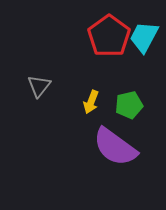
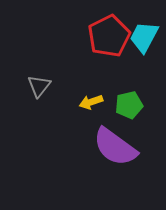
red pentagon: rotated 9 degrees clockwise
yellow arrow: rotated 50 degrees clockwise
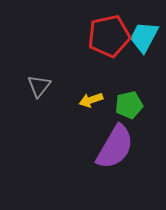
red pentagon: rotated 15 degrees clockwise
yellow arrow: moved 2 px up
purple semicircle: rotated 96 degrees counterclockwise
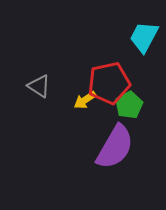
red pentagon: moved 47 px down
gray triangle: rotated 35 degrees counterclockwise
yellow arrow: moved 6 px left; rotated 15 degrees counterclockwise
green pentagon: rotated 16 degrees counterclockwise
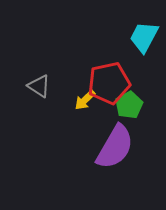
yellow arrow: rotated 10 degrees counterclockwise
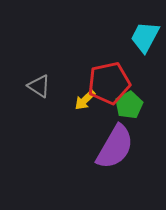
cyan trapezoid: moved 1 px right
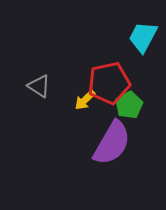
cyan trapezoid: moved 2 px left
purple semicircle: moved 3 px left, 4 px up
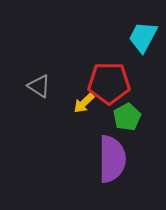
red pentagon: rotated 12 degrees clockwise
yellow arrow: moved 1 px left, 3 px down
green pentagon: moved 2 px left, 12 px down
purple semicircle: moved 16 px down; rotated 30 degrees counterclockwise
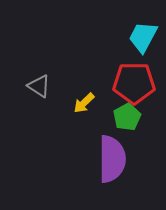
red pentagon: moved 25 px right
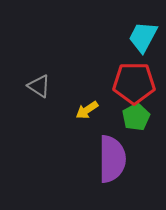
yellow arrow: moved 3 px right, 7 px down; rotated 10 degrees clockwise
green pentagon: moved 9 px right
